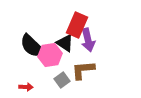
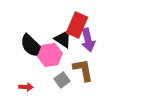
black triangle: moved 2 px left, 4 px up
brown L-shape: rotated 85 degrees clockwise
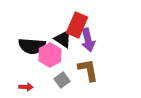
black semicircle: rotated 40 degrees counterclockwise
pink hexagon: rotated 20 degrees counterclockwise
brown L-shape: moved 5 px right
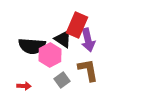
red arrow: moved 2 px left, 1 px up
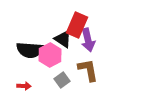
black semicircle: moved 2 px left, 4 px down
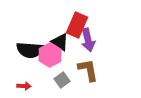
black triangle: moved 3 px left, 3 px down
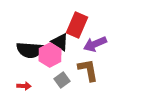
purple arrow: moved 7 px right, 4 px down; rotated 80 degrees clockwise
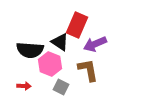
pink hexagon: moved 9 px down; rotated 10 degrees counterclockwise
gray square: moved 1 px left, 7 px down; rotated 28 degrees counterclockwise
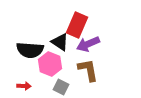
purple arrow: moved 7 px left
